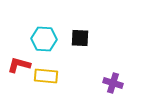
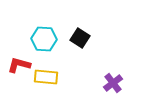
black square: rotated 30 degrees clockwise
yellow rectangle: moved 1 px down
purple cross: rotated 36 degrees clockwise
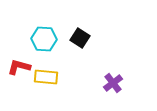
red L-shape: moved 2 px down
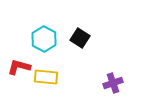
cyan hexagon: rotated 25 degrees clockwise
purple cross: rotated 18 degrees clockwise
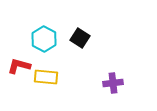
red L-shape: moved 1 px up
purple cross: rotated 12 degrees clockwise
